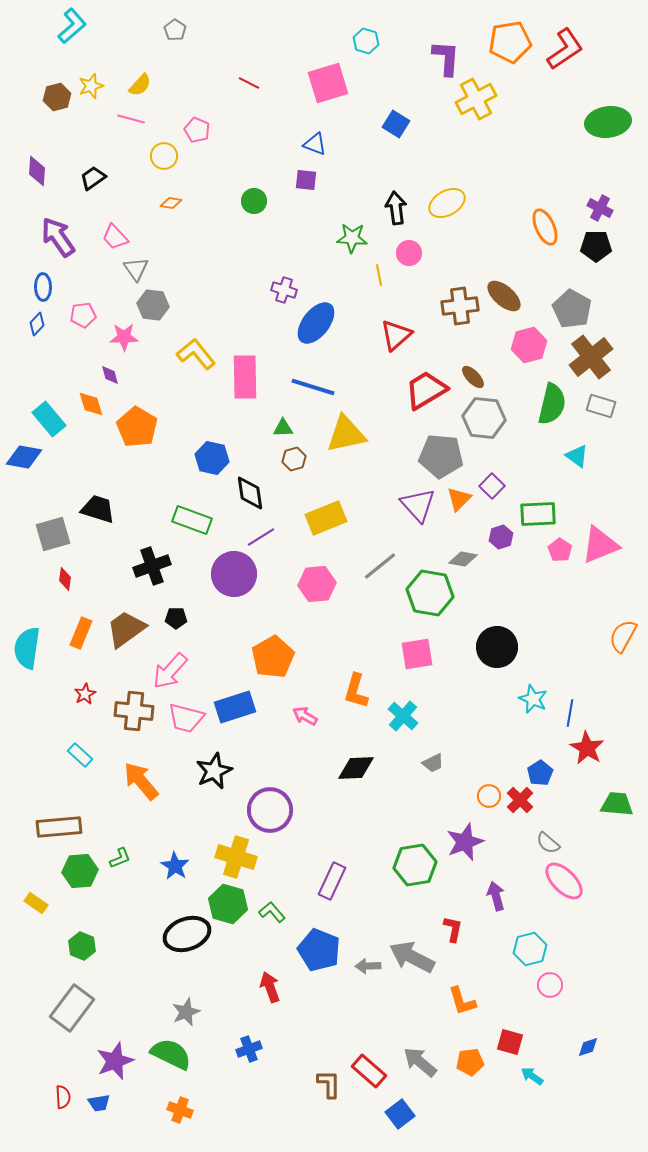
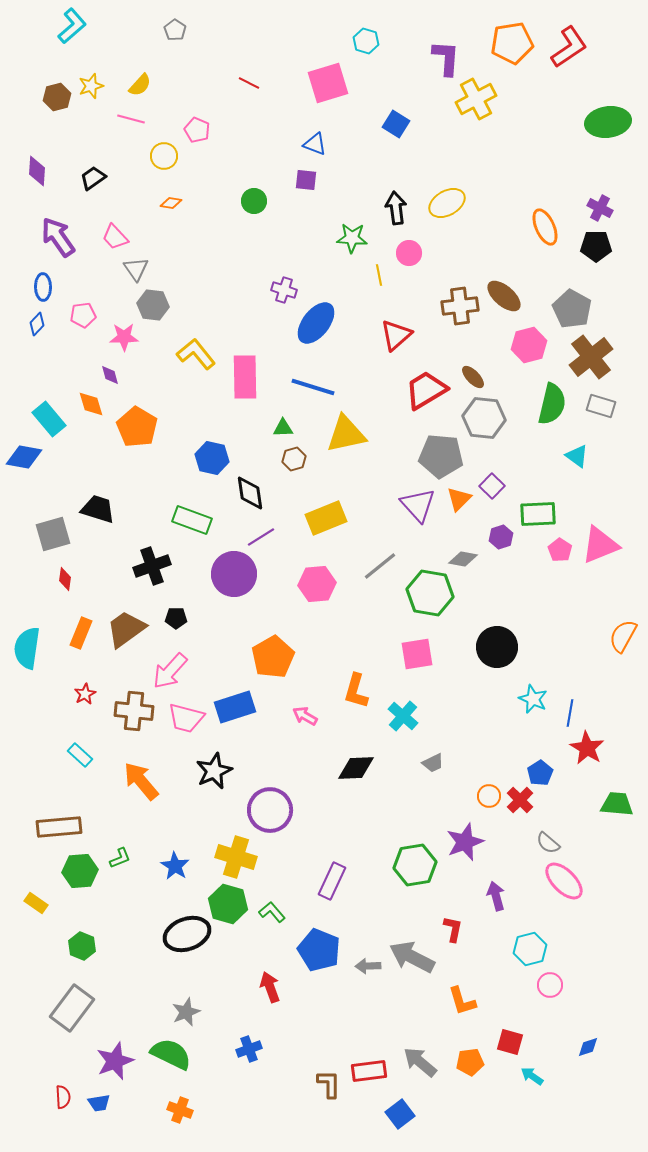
orange pentagon at (510, 42): moved 2 px right, 1 px down
red L-shape at (565, 49): moved 4 px right, 2 px up
red rectangle at (369, 1071): rotated 48 degrees counterclockwise
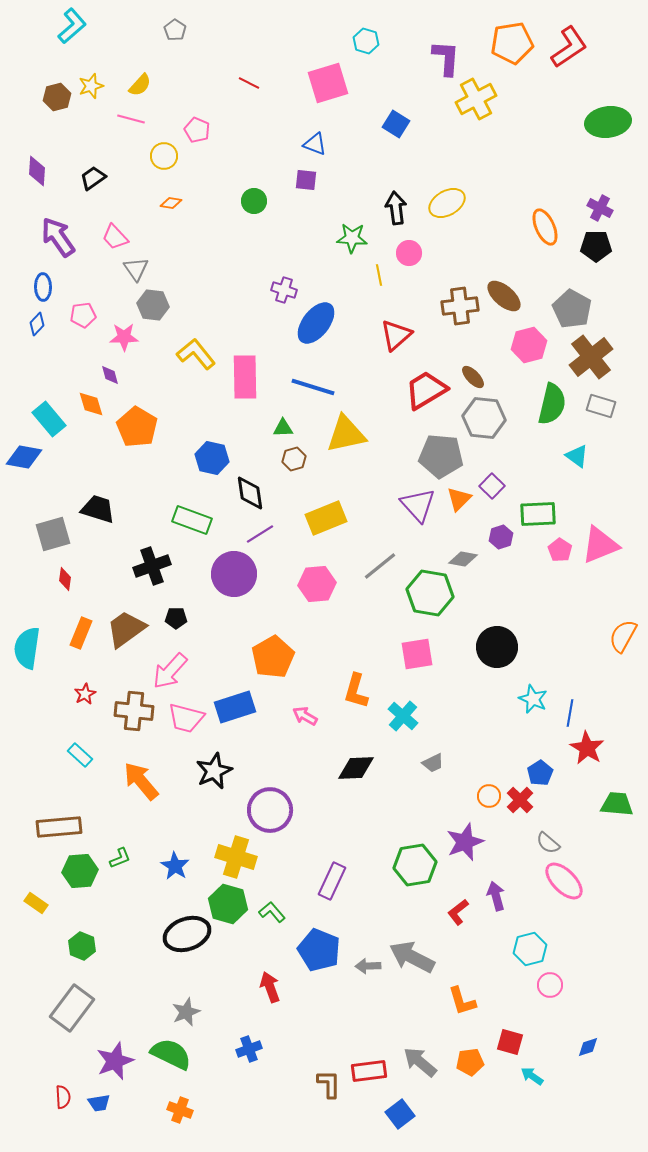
purple line at (261, 537): moved 1 px left, 3 px up
red L-shape at (453, 929): moved 5 px right, 17 px up; rotated 140 degrees counterclockwise
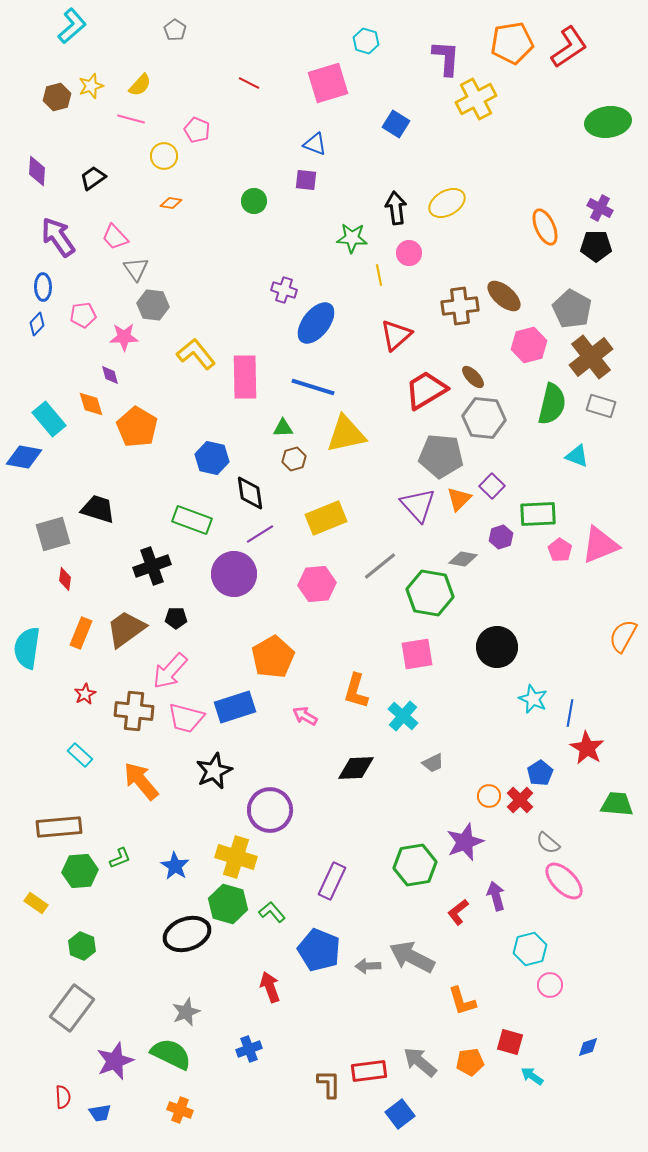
cyan triangle at (577, 456): rotated 15 degrees counterclockwise
blue trapezoid at (99, 1103): moved 1 px right, 10 px down
